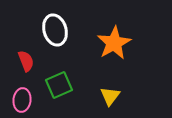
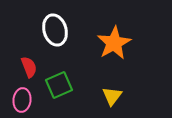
red semicircle: moved 3 px right, 6 px down
yellow triangle: moved 2 px right
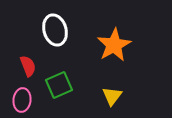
orange star: moved 2 px down
red semicircle: moved 1 px left, 1 px up
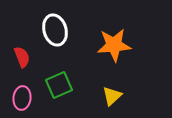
orange star: rotated 24 degrees clockwise
red semicircle: moved 6 px left, 9 px up
yellow triangle: rotated 10 degrees clockwise
pink ellipse: moved 2 px up
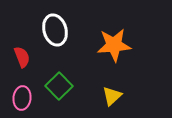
green square: moved 1 px down; rotated 20 degrees counterclockwise
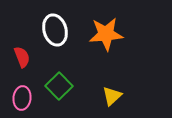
orange star: moved 8 px left, 11 px up
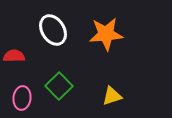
white ellipse: moved 2 px left; rotated 16 degrees counterclockwise
red semicircle: moved 8 px left, 1 px up; rotated 70 degrees counterclockwise
yellow triangle: rotated 25 degrees clockwise
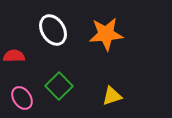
pink ellipse: rotated 40 degrees counterclockwise
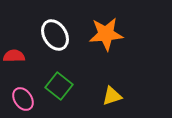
white ellipse: moved 2 px right, 5 px down
green square: rotated 8 degrees counterclockwise
pink ellipse: moved 1 px right, 1 px down
